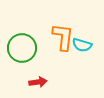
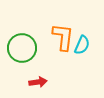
cyan semicircle: rotated 84 degrees counterclockwise
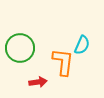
orange L-shape: moved 25 px down
green circle: moved 2 px left
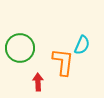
red arrow: rotated 84 degrees counterclockwise
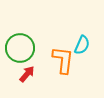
orange L-shape: moved 2 px up
red arrow: moved 11 px left, 8 px up; rotated 42 degrees clockwise
